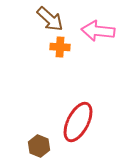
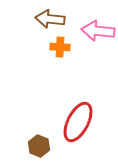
brown arrow: rotated 144 degrees clockwise
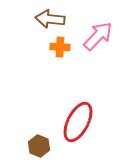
pink arrow: moved 5 px down; rotated 128 degrees clockwise
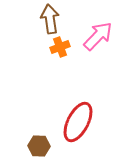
brown arrow: rotated 76 degrees clockwise
orange cross: rotated 24 degrees counterclockwise
brown hexagon: rotated 20 degrees counterclockwise
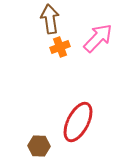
pink arrow: moved 2 px down
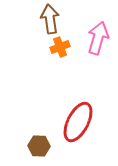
pink arrow: rotated 28 degrees counterclockwise
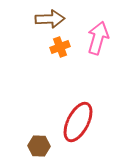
brown arrow: rotated 96 degrees clockwise
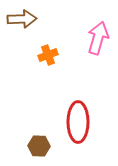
brown arrow: moved 28 px left
orange cross: moved 12 px left, 8 px down
red ellipse: rotated 27 degrees counterclockwise
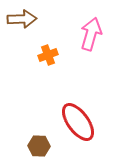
pink arrow: moved 7 px left, 4 px up
red ellipse: rotated 36 degrees counterclockwise
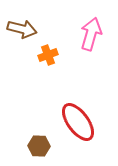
brown arrow: moved 10 px down; rotated 16 degrees clockwise
